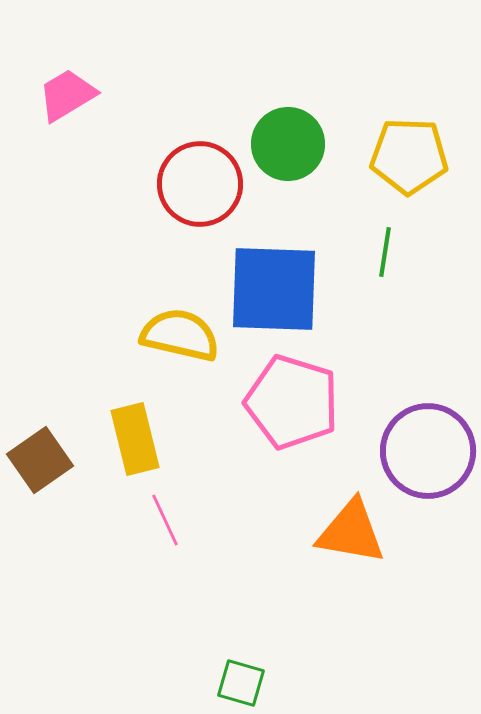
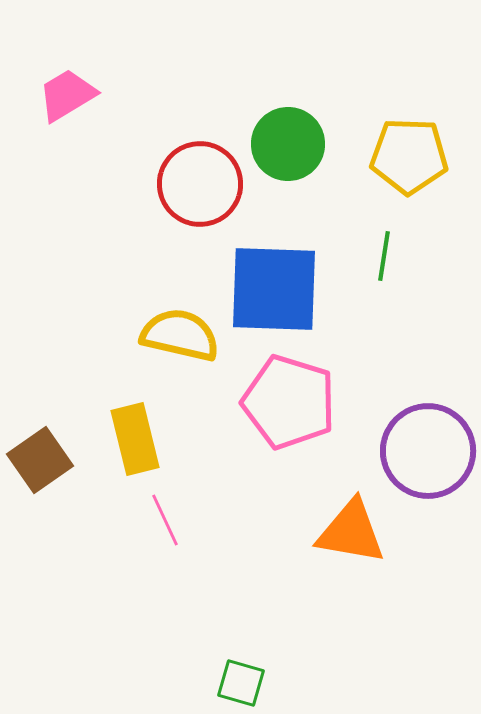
green line: moved 1 px left, 4 px down
pink pentagon: moved 3 px left
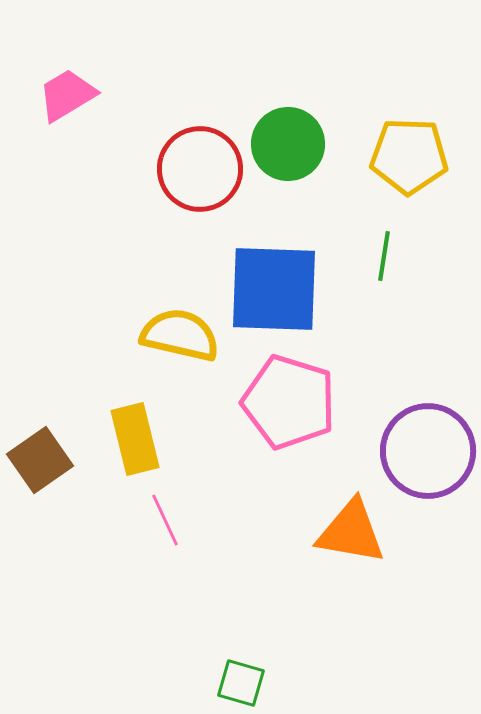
red circle: moved 15 px up
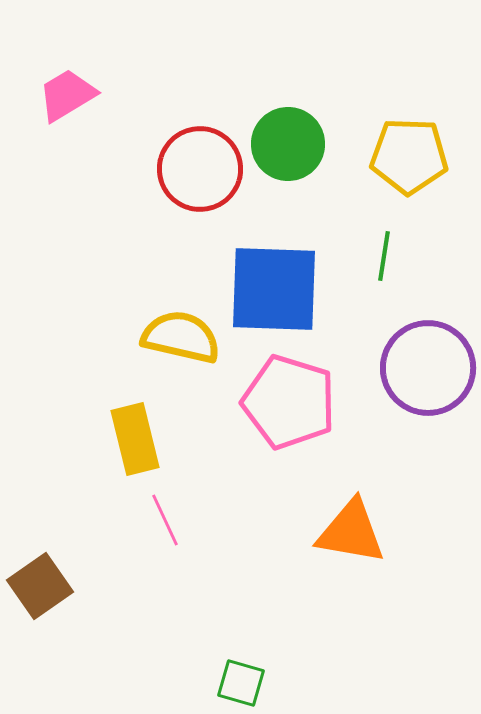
yellow semicircle: moved 1 px right, 2 px down
purple circle: moved 83 px up
brown square: moved 126 px down
